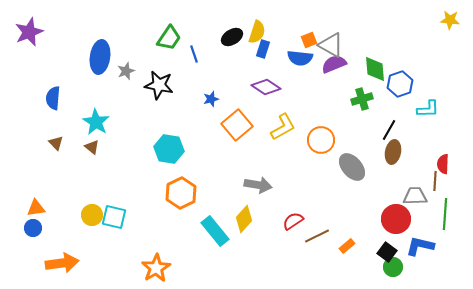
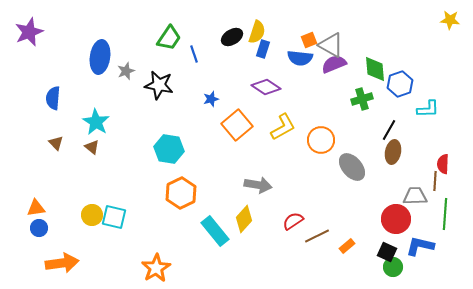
blue circle at (33, 228): moved 6 px right
black square at (387, 252): rotated 12 degrees counterclockwise
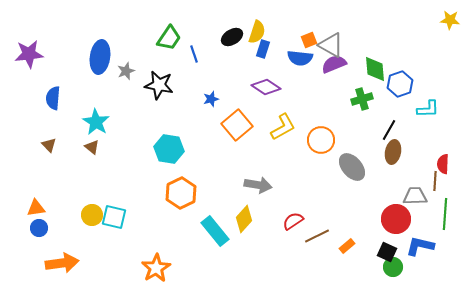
purple star at (29, 32): moved 22 px down; rotated 16 degrees clockwise
brown triangle at (56, 143): moved 7 px left, 2 px down
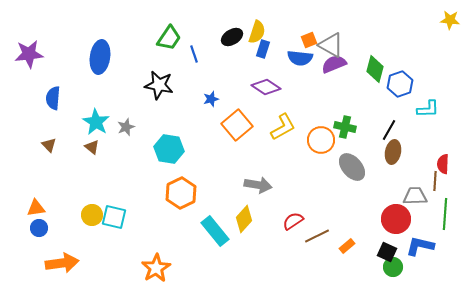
green diamond at (375, 69): rotated 20 degrees clockwise
gray star at (126, 71): moved 56 px down
green cross at (362, 99): moved 17 px left, 28 px down; rotated 30 degrees clockwise
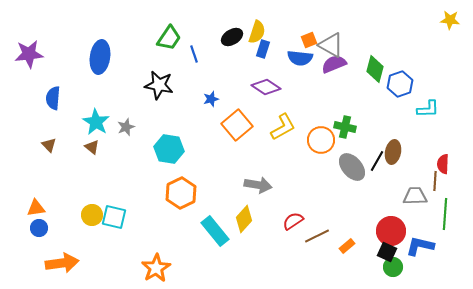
black line at (389, 130): moved 12 px left, 31 px down
red circle at (396, 219): moved 5 px left, 12 px down
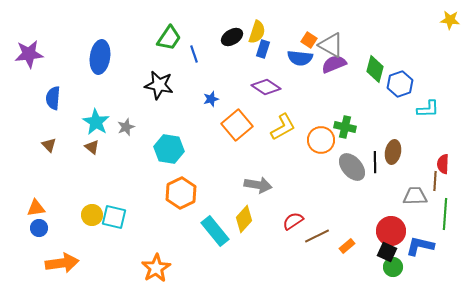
orange square at (309, 40): rotated 35 degrees counterclockwise
black line at (377, 161): moved 2 px left, 1 px down; rotated 30 degrees counterclockwise
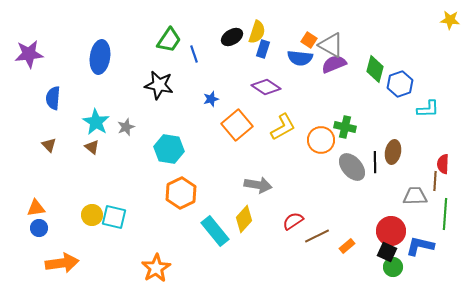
green trapezoid at (169, 38): moved 2 px down
